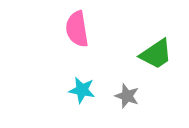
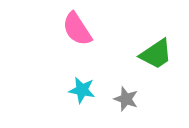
pink semicircle: rotated 24 degrees counterclockwise
gray star: moved 1 px left, 3 px down
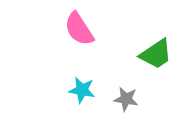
pink semicircle: moved 2 px right
gray star: rotated 10 degrees counterclockwise
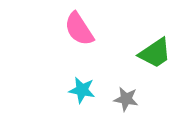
green trapezoid: moved 1 px left, 1 px up
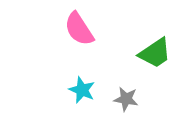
cyan star: rotated 12 degrees clockwise
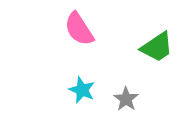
green trapezoid: moved 2 px right, 6 px up
gray star: rotated 25 degrees clockwise
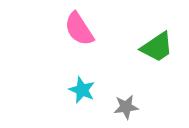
gray star: moved 8 px down; rotated 30 degrees clockwise
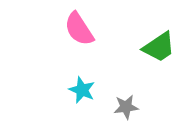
green trapezoid: moved 2 px right
